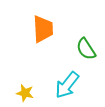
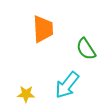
yellow star: moved 1 px right, 1 px down; rotated 12 degrees counterclockwise
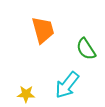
orange trapezoid: moved 1 px down; rotated 12 degrees counterclockwise
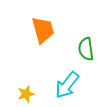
green semicircle: rotated 25 degrees clockwise
yellow star: rotated 18 degrees counterclockwise
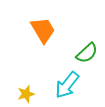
orange trapezoid: rotated 16 degrees counterclockwise
green semicircle: moved 1 px right, 4 px down; rotated 125 degrees counterclockwise
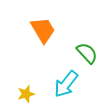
green semicircle: rotated 90 degrees counterclockwise
cyan arrow: moved 1 px left, 1 px up
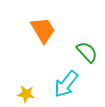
green semicircle: moved 1 px up
yellow star: rotated 24 degrees clockwise
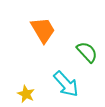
cyan arrow: rotated 80 degrees counterclockwise
yellow star: rotated 18 degrees clockwise
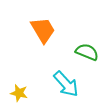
green semicircle: rotated 25 degrees counterclockwise
yellow star: moved 7 px left, 1 px up; rotated 12 degrees counterclockwise
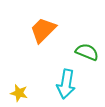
orange trapezoid: rotated 104 degrees counterclockwise
cyan arrow: rotated 52 degrees clockwise
